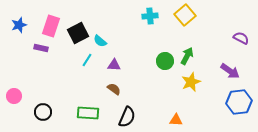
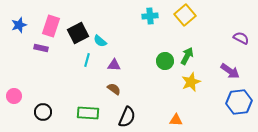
cyan line: rotated 16 degrees counterclockwise
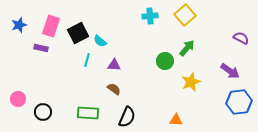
green arrow: moved 8 px up; rotated 12 degrees clockwise
pink circle: moved 4 px right, 3 px down
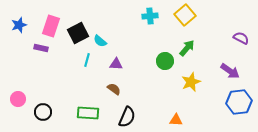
purple triangle: moved 2 px right, 1 px up
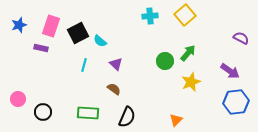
green arrow: moved 1 px right, 5 px down
cyan line: moved 3 px left, 5 px down
purple triangle: rotated 40 degrees clockwise
blue hexagon: moved 3 px left
orange triangle: rotated 48 degrees counterclockwise
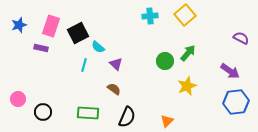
cyan semicircle: moved 2 px left, 6 px down
yellow star: moved 4 px left, 4 px down
orange triangle: moved 9 px left, 1 px down
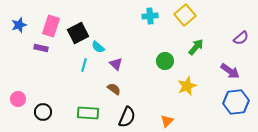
purple semicircle: rotated 112 degrees clockwise
green arrow: moved 8 px right, 6 px up
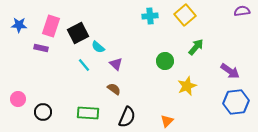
blue star: rotated 21 degrees clockwise
purple semicircle: moved 1 px right, 27 px up; rotated 147 degrees counterclockwise
cyan line: rotated 56 degrees counterclockwise
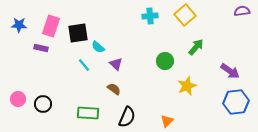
black square: rotated 20 degrees clockwise
black circle: moved 8 px up
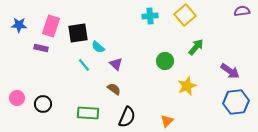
pink circle: moved 1 px left, 1 px up
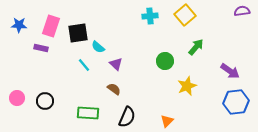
black circle: moved 2 px right, 3 px up
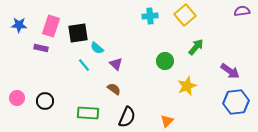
cyan semicircle: moved 1 px left, 1 px down
